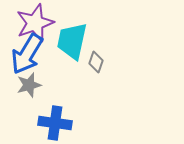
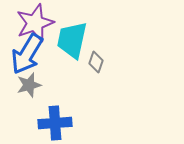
cyan trapezoid: moved 1 px up
blue cross: rotated 12 degrees counterclockwise
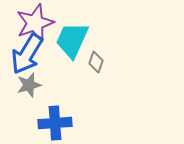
cyan trapezoid: rotated 12 degrees clockwise
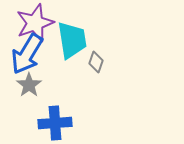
cyan trapezoid: rotated 147 degrees clockwise
gray star: rotated 20 degrees counterclockwise
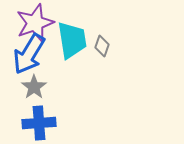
blue arrow: moved 2 px right
gray diamond: moved 6 px right, 16 px up
gray star: moved 5 px right, 2 px down
blue cross: moved 16 px left
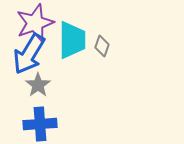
cyan trapezoid: rotated 9 degrees clockwise
gray star: moved 4 px right, 2 px up
blue cross: moved 1 px right, 1 px down
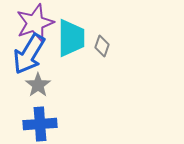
cyan trapezoid: moved 1 px left, 2 px up
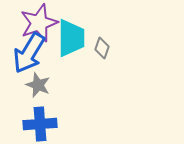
purple star: moved 4 px right
gray diamond: moved 2 px down
blue arrow: moved 1 px up
gray star: rotated 15 degrees counterclockwise
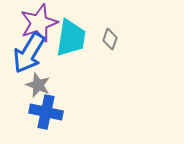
cyan trapezoid: rotated 9 degrees clockwise
gray diamond: moved 8 px right, 9 px up
blue cross: moved 6 px right, 12 px up; rotated 16 degrees clockwise
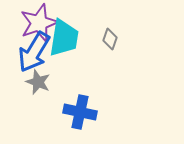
cyan trapezoid: moved 7 px left
blue arrow: moved 5 px right, 1 px up
gray star: moved 3 px up
blue cross: moved 34 px right
